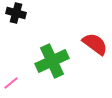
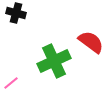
red semicircle: moved 4 px left, 2 px up
green cross: moved 2 px right
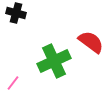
pink line: moved 2 px right; rotated 14 degrees counterclockwise
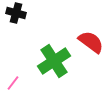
green cross: rotated 8 degrees counterclockwise
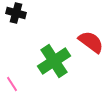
pink line: moved 1 px left, 1 px down; rotated 70 degrees counterclockwise
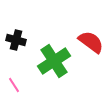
black cross: moved 27 px down
pink line: moved 2 px right, 1 px down
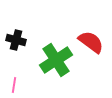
green cross: moved 2 px right, 1 px up
pink line: rotated 42 degrees clockwise
